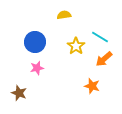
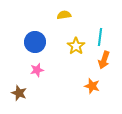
cyan line: rotated 66 degrees clockwise
orange arrow: moved 1 px down; rotated 30 degrees counterclockwise
pink star: moved 2 px down
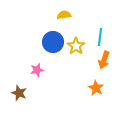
blue circle: moved 18 px right
orange star: moved 4 px right, 2 px down; rotated 14 degrees clockwise
